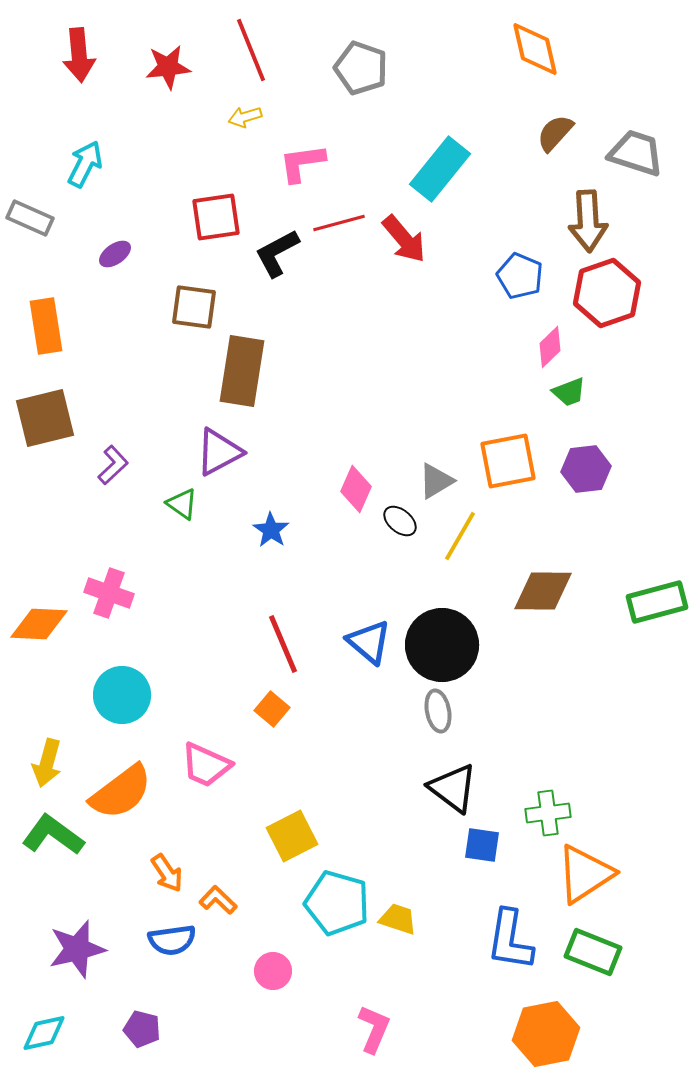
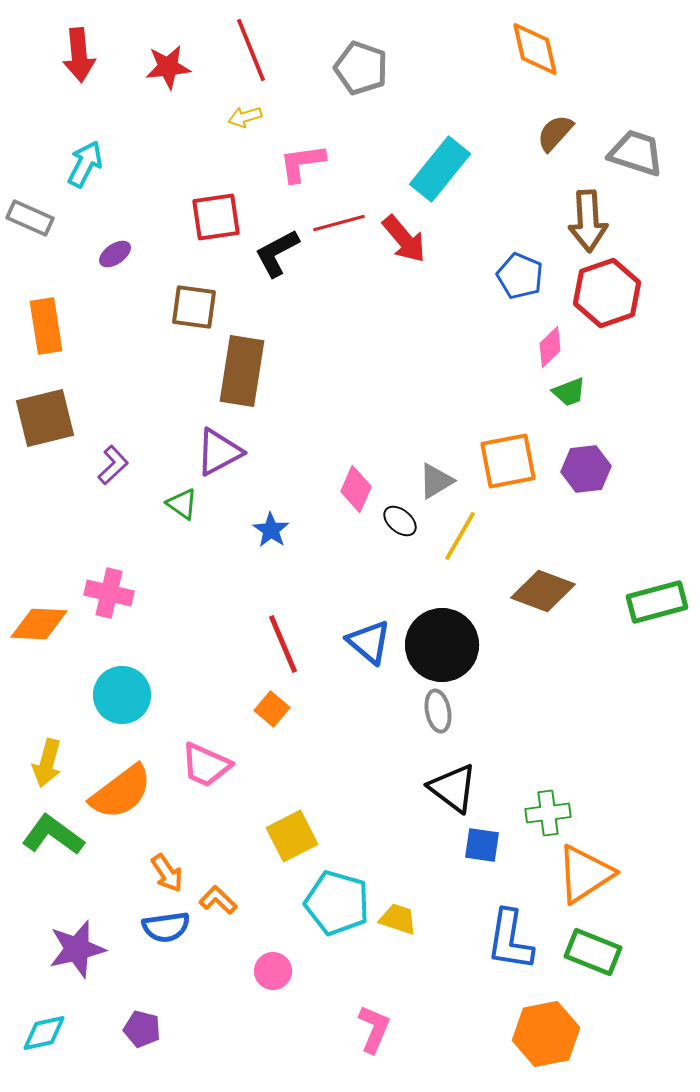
brown diamond at (543, 591): rotated 20 degrees clockwise
pink cross at (109, 593): rotated 6 degrees counterclockwise
blue semicircle at (172, 940): moved 6 px left, 13 px up
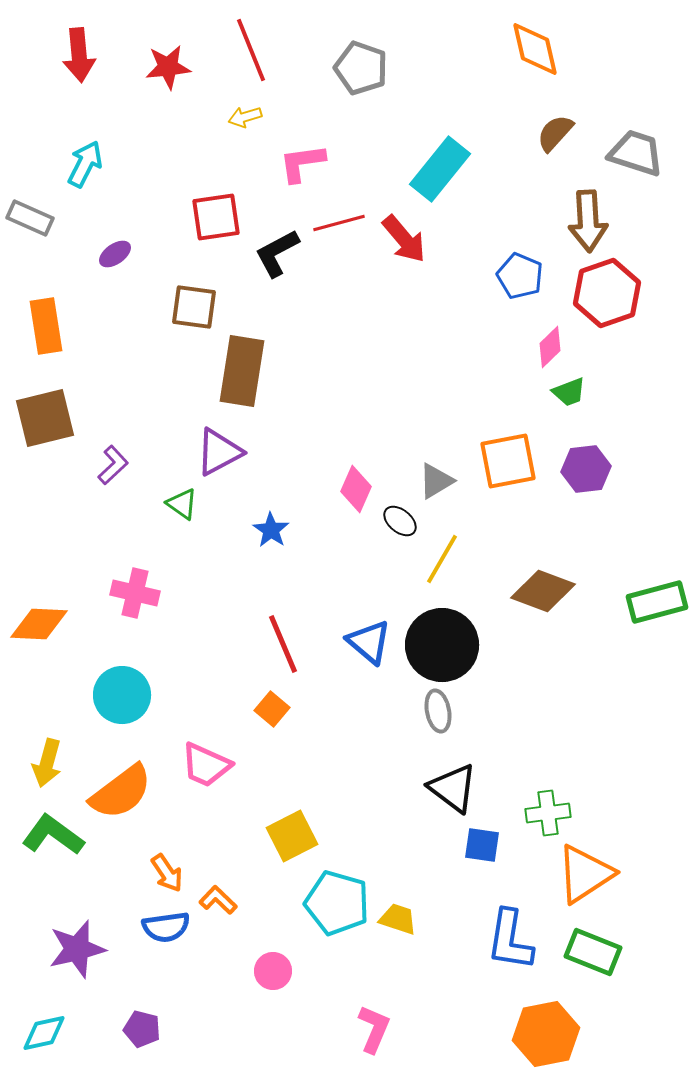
yellow line at (460, 536): moved 18 px left, 23 px down
pink cross at (109, 593): moved 26 px right
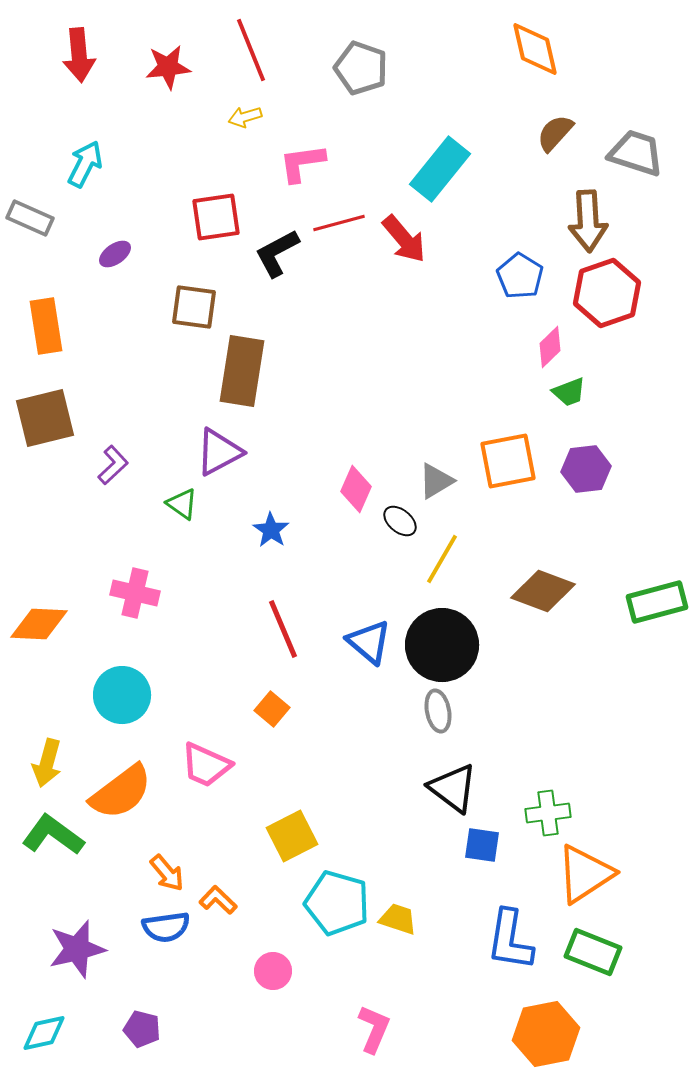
blue pentagon at (520, 276): rotated 9 degrees clockwise
red line at (283, 644): moved 15 px up
orange arrow at (167, 873): rotated 6 degrees counterclockwise
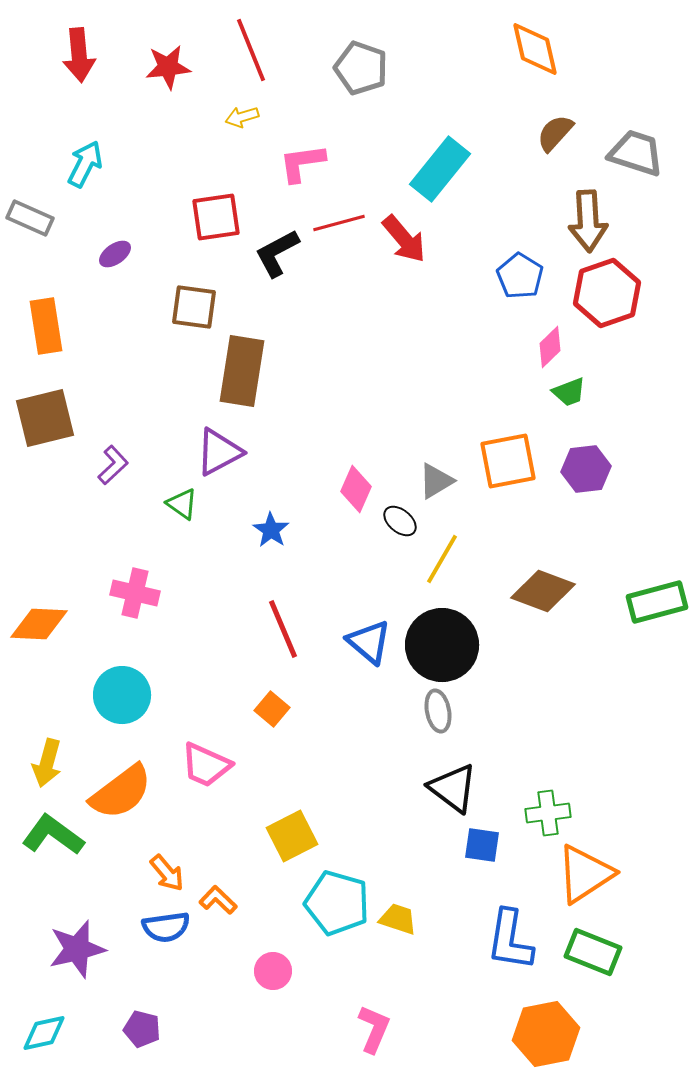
yellow arrow at (245, 117): moved 3 px left
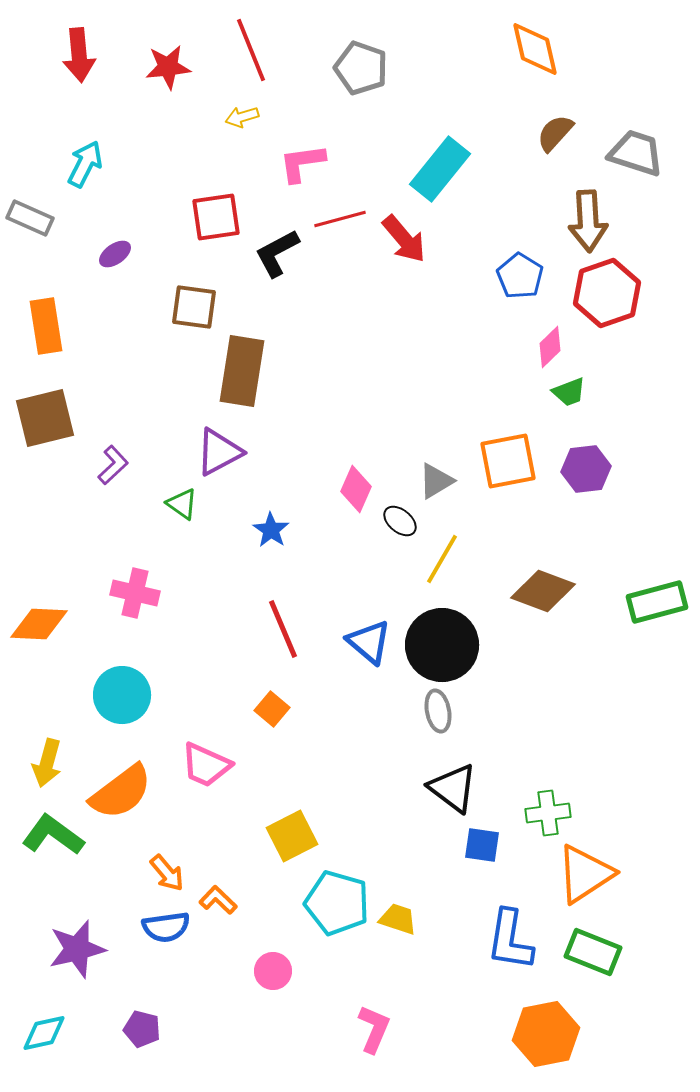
red line at (339, 223): moved 1 px right, 4 px up
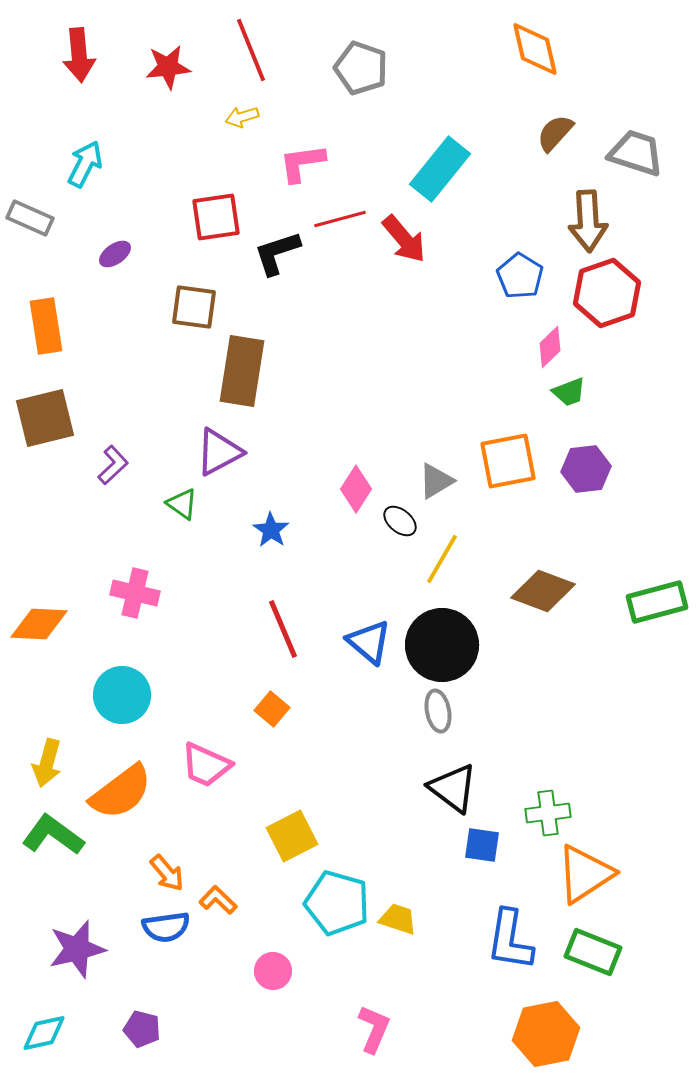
black L-shape at (277, 253): rotated 10 degrees clockwise
pink diamond at (356, 489): rotated 9 degrees clockwise
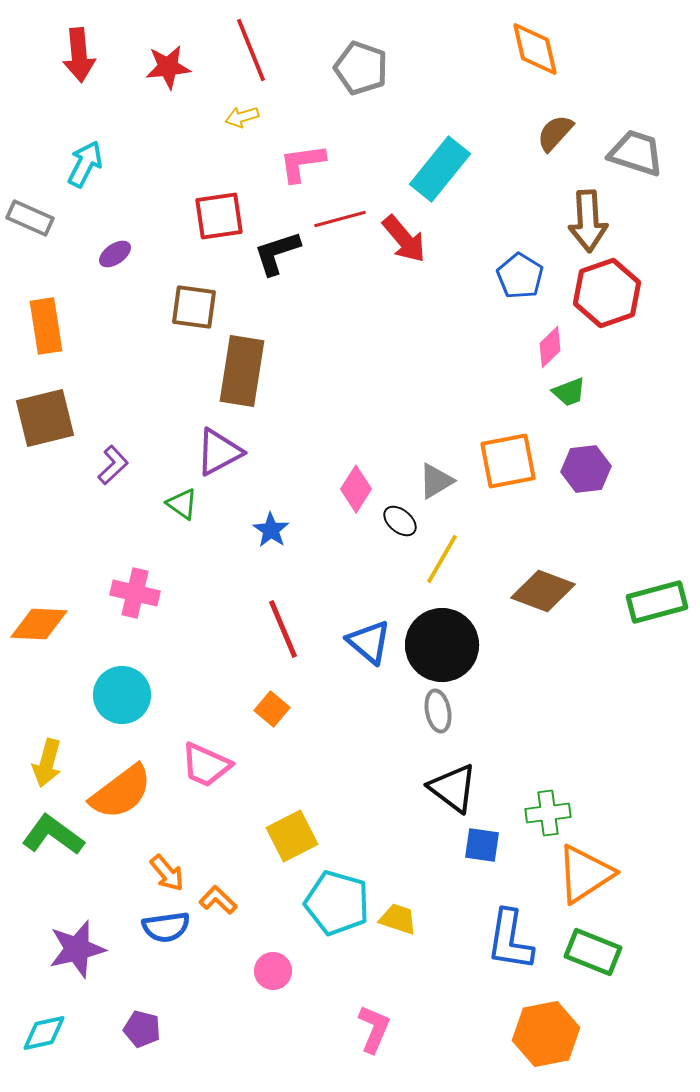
red square at (216, 217): moved 3 px right, 1 px up
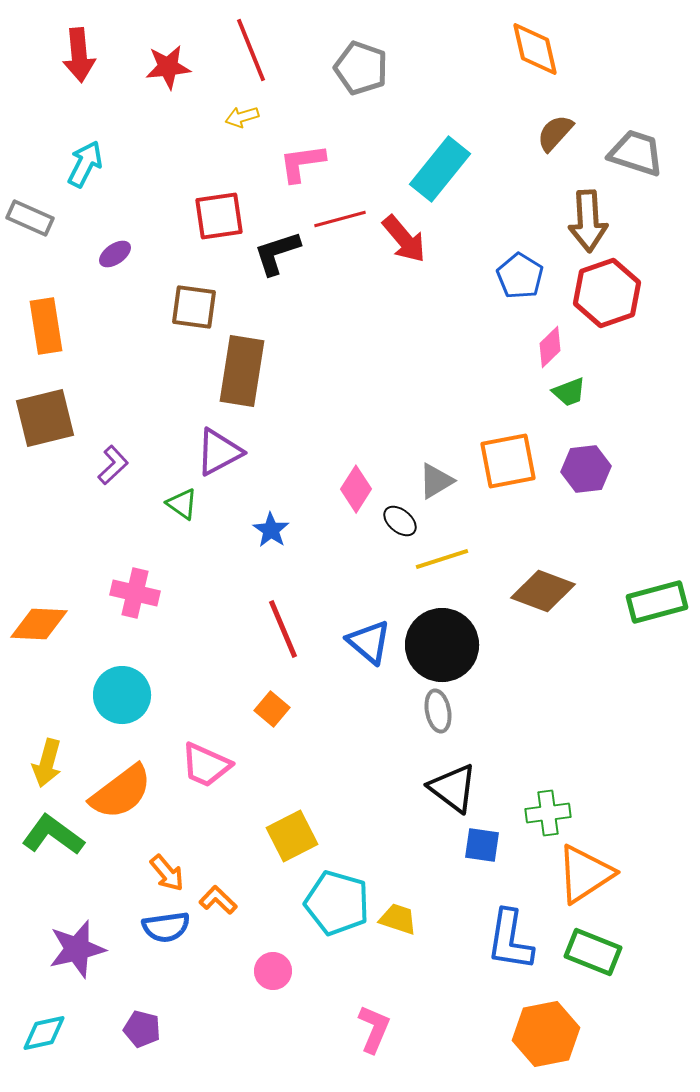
yellow line at (442, 559): rotated 42 degrees clockwise
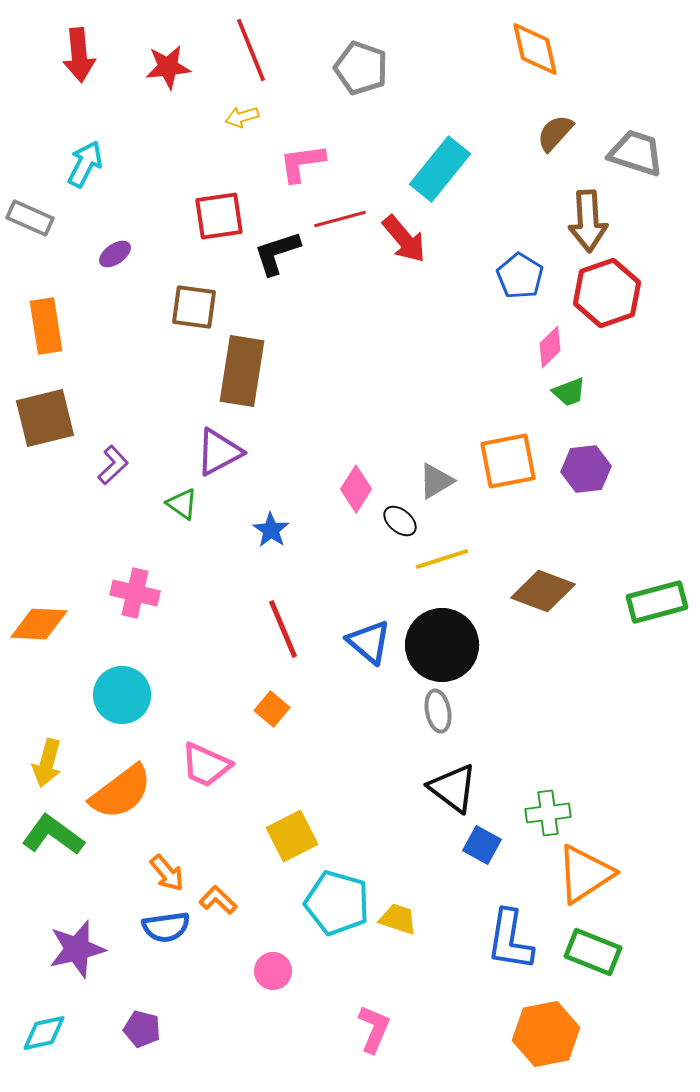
blue square at (482, 845): rotated 21 degrees clockwise
